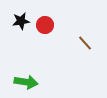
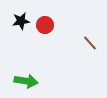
brown line: moved 5 px right
green arrow: moved 1 px up
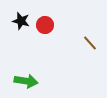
black star: rotated 24 degrees clockwise
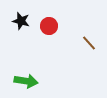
red circle: moved 4 px right, 1 px down
brown line: moved 1 px left
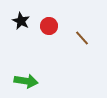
black star: rotated 12 degrees clockwise
brown line: moved 7 px left, 5 px up
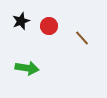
black star: rotated 24 degrees clockwise
green arrow: moved 1 px right, 13 px up
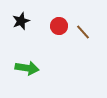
red circle: moved 10 px right
brown line: moved 1 px right, 6 px up
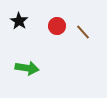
black star: moved 2 px left; rotated 18 degrees counterclockwise
red circle: moved 2 px left
